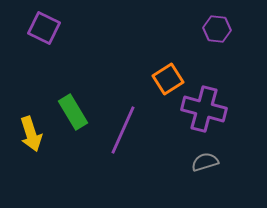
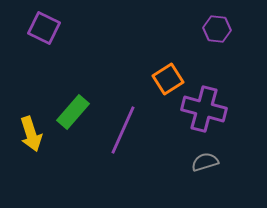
green rectangle: rotated 72 degrees clockwise
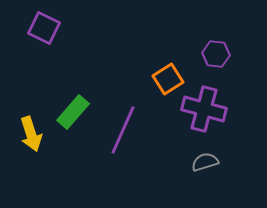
purple hexagon: moved 1 px left, 25 px down
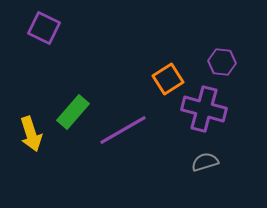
purple hexagon: moved 6 px right, 8 px down
purple line: rotated 36 degrees clockwise
